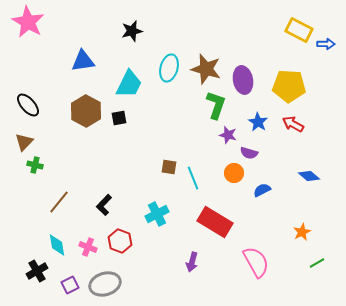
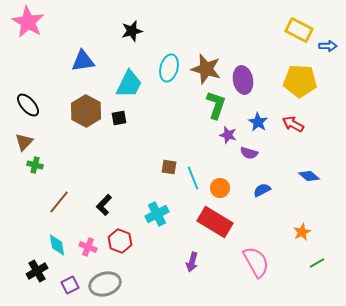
blue arrow: moved 2 px right, 2 px down
yellow pentagon: moved 11 px right, 5 px up
orange circle: moved 14 px left, 15 px down
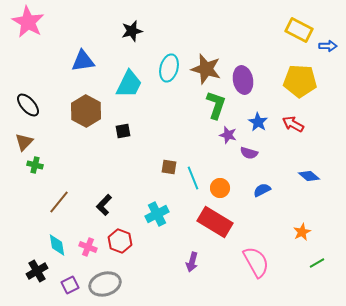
black square: moved 4 px right, 13 px down
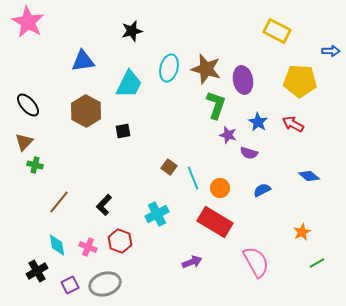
yellow rectangle: moved 22 px left, 1 px down
blue arrow: moved 3 px right, 5 px down
brown square: rotated 28 degrees clockwise
purple arrow: rotated 126 degrees counterclockwise
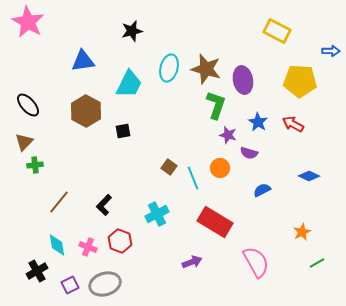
green cross: rotated 21 degrees counterclockwise
blue diamond: rotated 15 degrees counterclockwise
orange circle: moved 20 px up
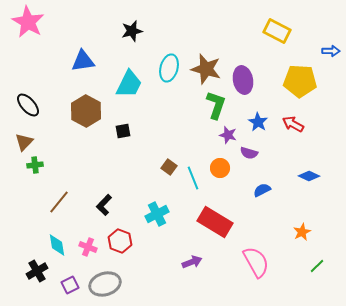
green line: moved 3 px down; rotated 14 degrees counterclockwise
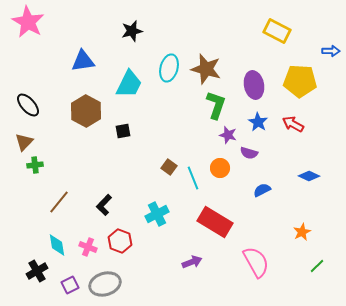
purple ellipse: moved 11 px right, 5 px down
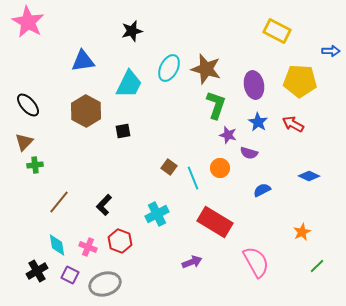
cyan ellipse: rotated 12 degrees clockwise
purple square: moved 10 px up; rotated 36 degrees counterclockwise
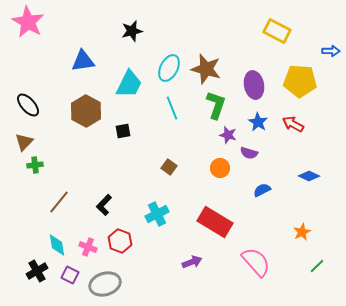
cyan line: moved 21 px left, 70 px up
pink semicircle: rotated 12 degrees counterclockwise
